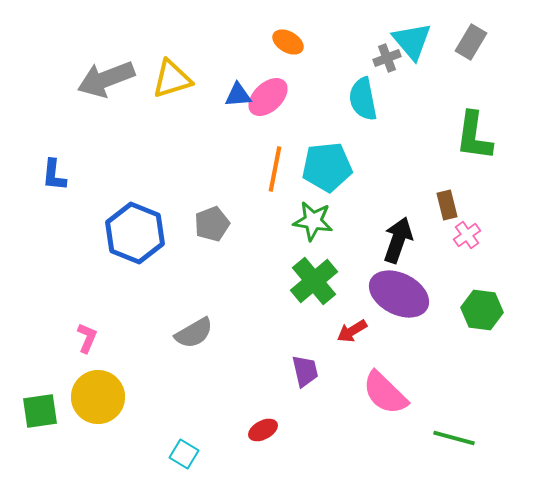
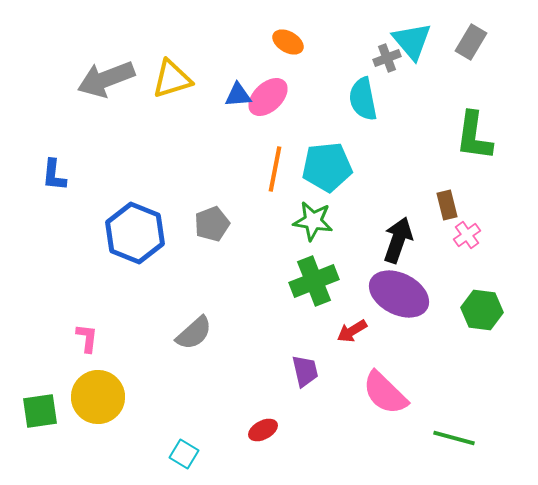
green cross: rotated 18 degrees clockwise
gray semicircle: rotated 12 degrees counterclockwise
pink L-shape: rotated 16 degrees counterclockwise
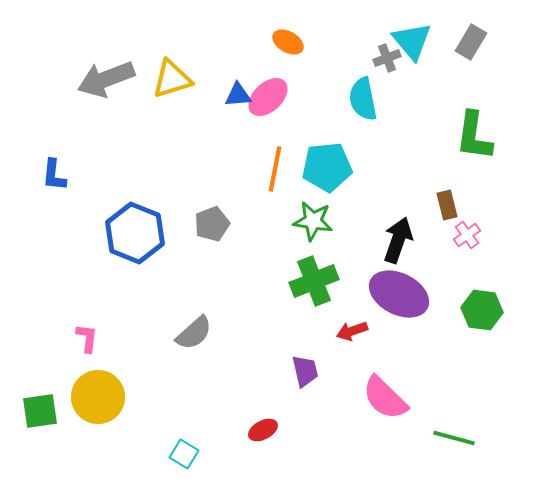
red arrow: rotated 12 degrees clockwise
pink semicircle: moved 5 px down
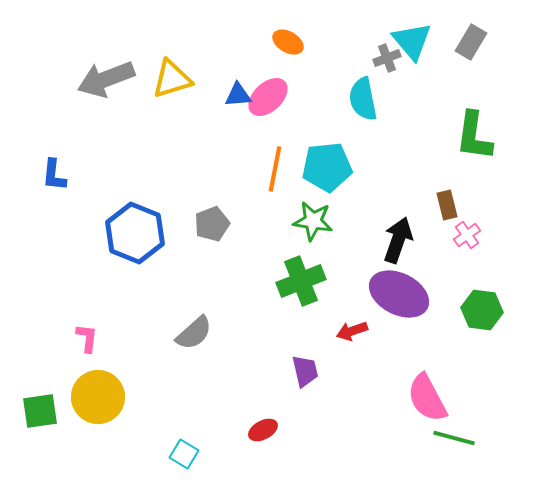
green cross: moved 13 px left
pink semicircle: moved 42 px right; rotated 18 degrees clockwise
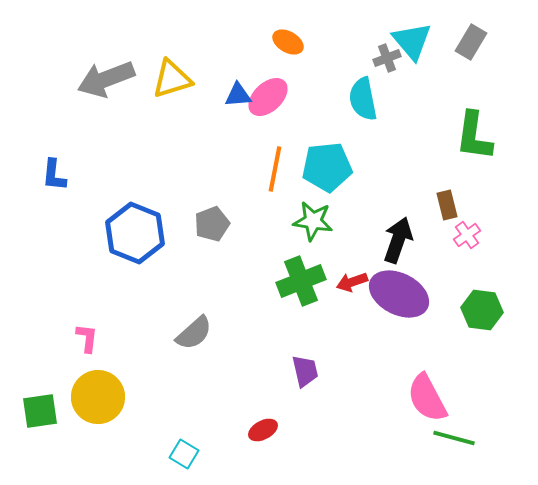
red arrow: moved 49 px up
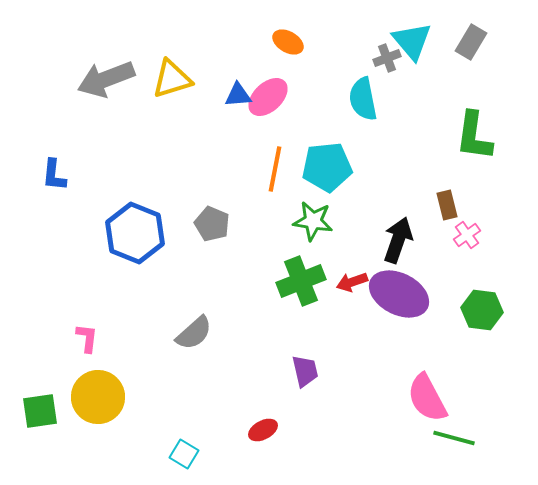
gray pentagon: rotated 28 degrees counterclockwise
